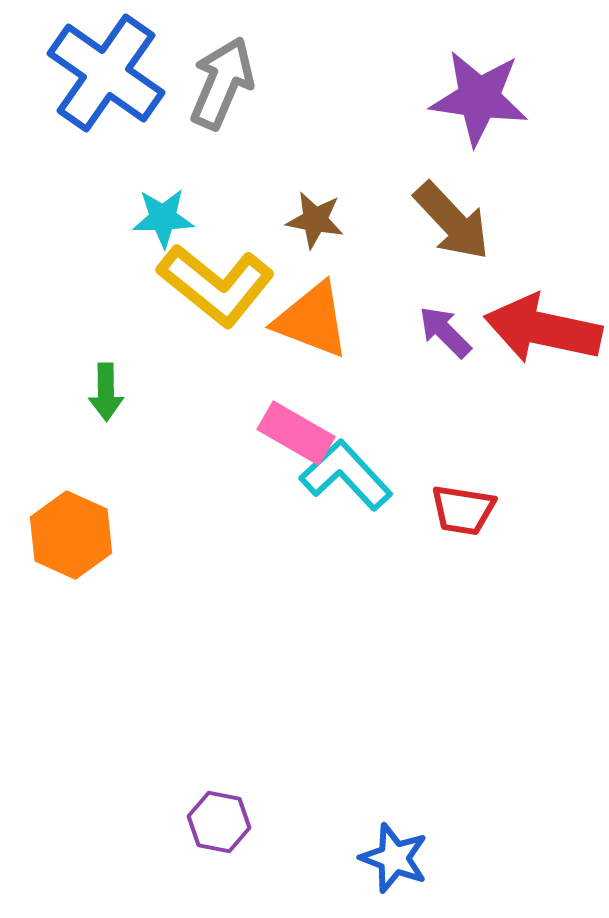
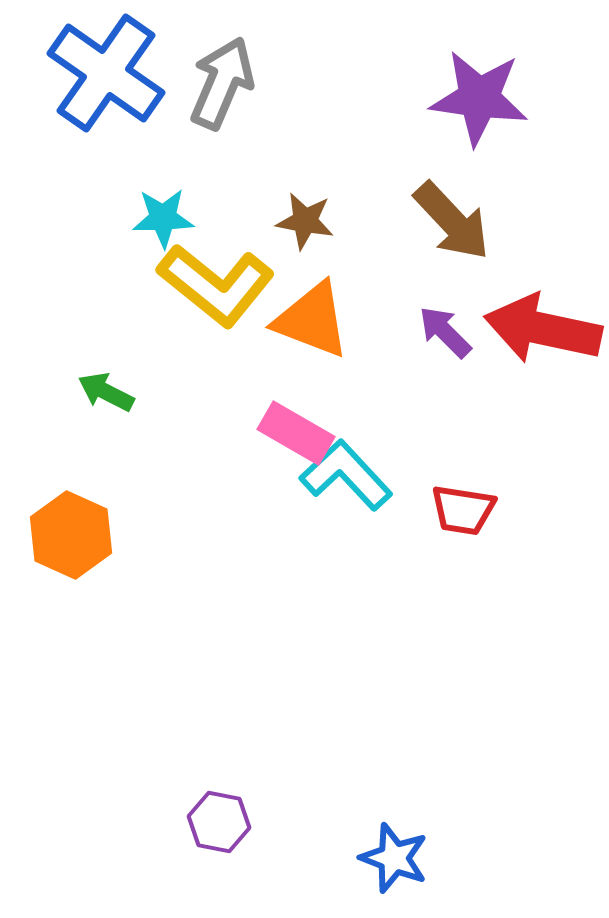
brown star: moved 10 px left, 1 px down
green arrow: rotated 118 degrees clockwise
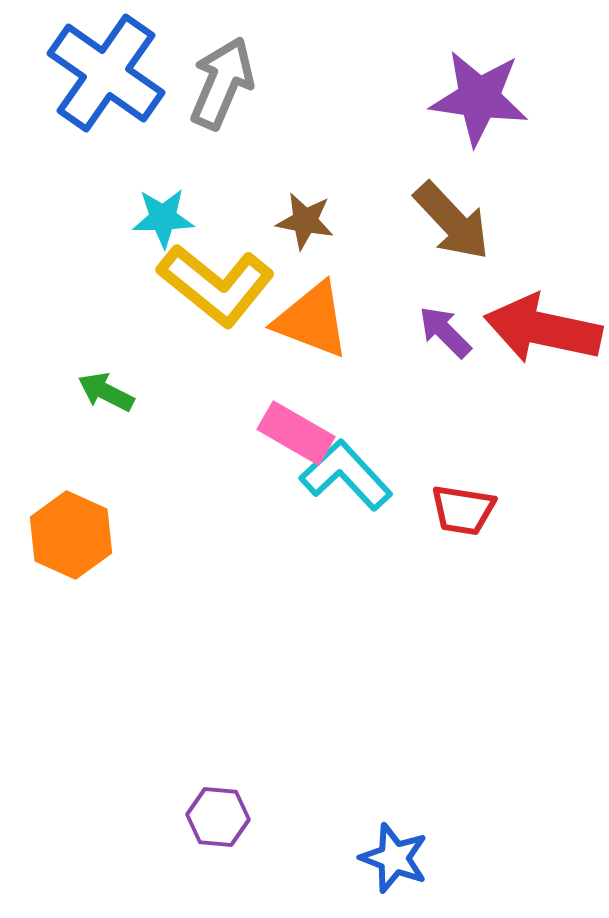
purple hexagon: moved 1 px left, 5 px up; rotated 6 degrees counterclockwise
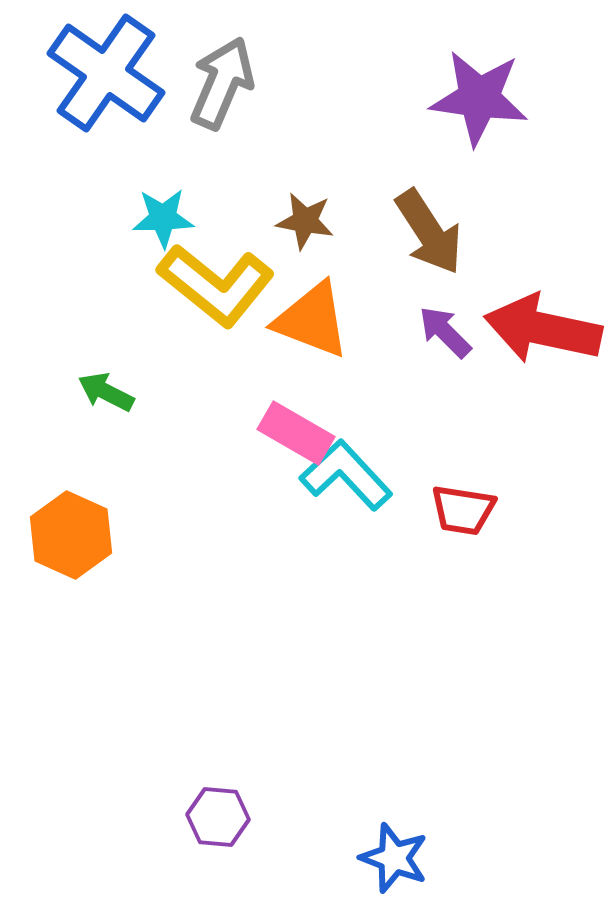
brown arrow: moved 23 px left, 11 px down; rotated 10 degrees clockwise
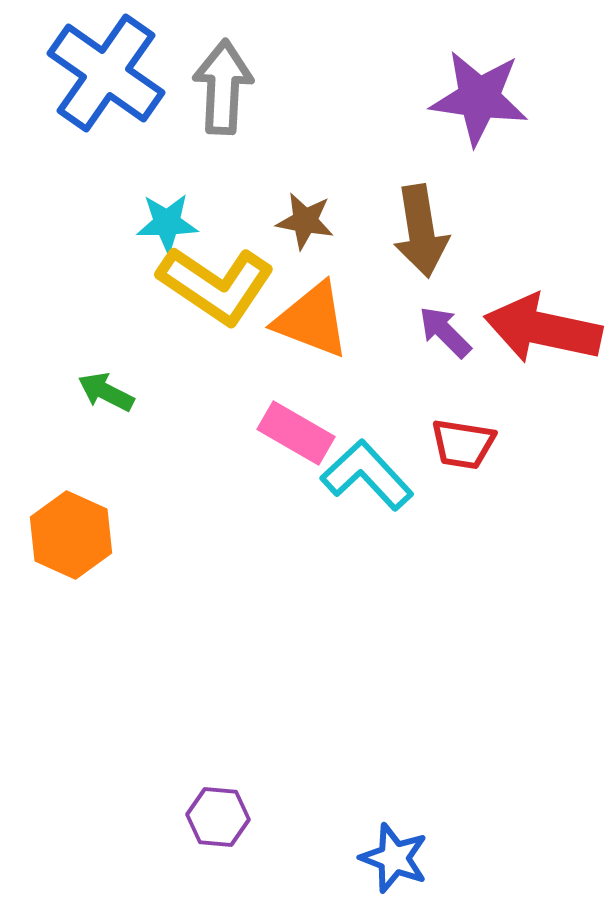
gray arrow: moved 1 px right, 4 px down; rotated 20 degrees counterclockwise
cyan star: moved 4 px right, 5 px down
brown arrow: moved 8 px left, 1 px up; rotated 24 degrees clockwise
yellow L-shape: rotated 5 degrees counterclockwise
cyan L-shape: moved 21 px right
red trapezoid: moved 66 px up
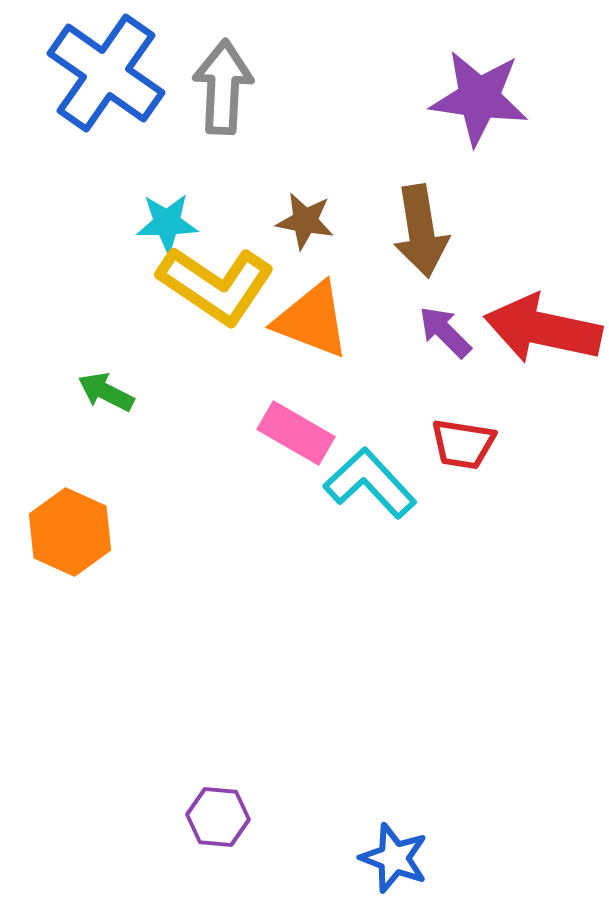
cyan L-shape: moved 3 px right, 8 px down
orange hexagon: moved 1 px left, 3 px up
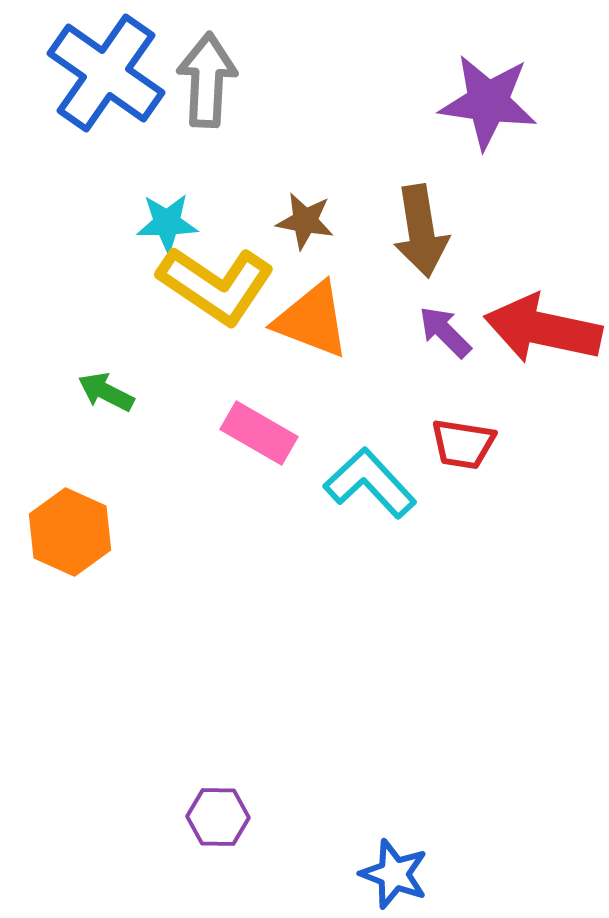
gray arrow: moved 16 px left, 7 px up
purple star: moved 9 px right, 4 px down
pink rectangle: moved 37 px left
purple hexagon: rotated 4 degrees counterclockwise
blue star: moved 16 px down
